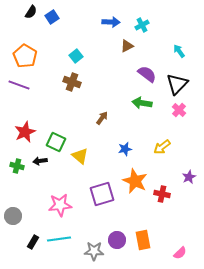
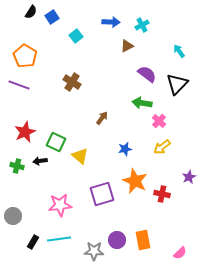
cyan square: moved 20 px up
brown cross: rotated 12 degrees clockwise
pink cross: moved 20 px left, 11 px down
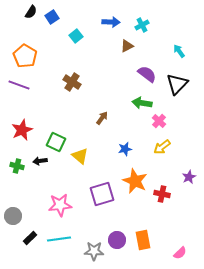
red star: moved 3 px left, 2 px up
black rectangle: moved 3 px left, 4 px up; rotated 16 degrees clockwise
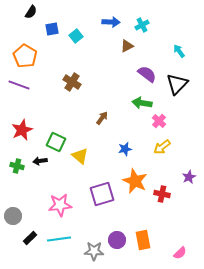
blue square: moved 12 px down; rotated 24 degrees clockwise
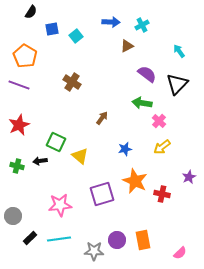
red star: moved 3 px left, 5 px up
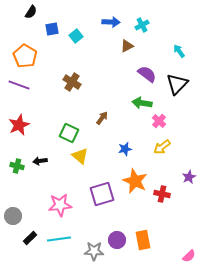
green square: moved 13 px right, 9 px up
pink semicircle: moved 9 px right, 3 px down
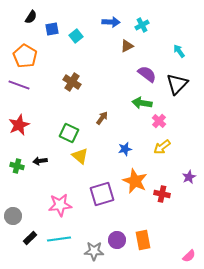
black semicircle: moved 5 px down
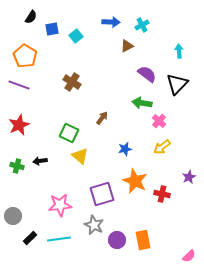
cyan arrow: rotated 32 degrees clockwise
gray star: moved 26 px up; rotated 24 degrees clockwise
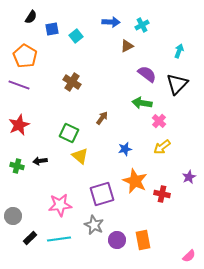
cyan arrow: rotated 24 degrees clockwise
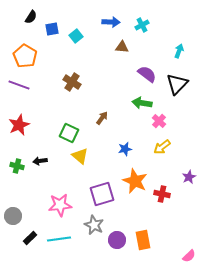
brown triangle: moved 5 px left, 1 px down; rotated 32 degrees clockwise
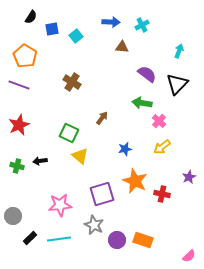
orange rectangle: rotated 60 degrees counterclockwise
